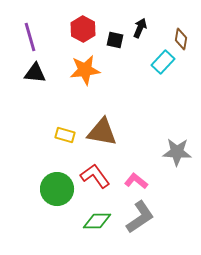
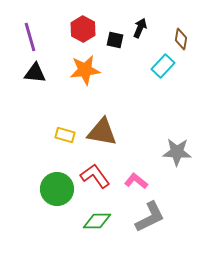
cyan rectangle: moved 4 px down
gray L-shape: moved 10 px right; rotated 8 degrees clockwise
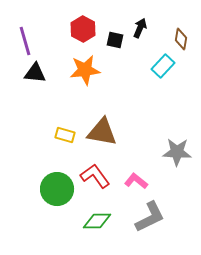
purple line: moved 5 px left, 4 px down
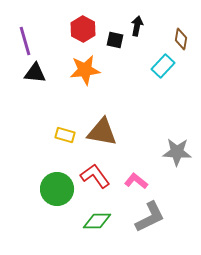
black arrow: moved 3 px left, 2 px up; rotated 12 degrees counterclockwise
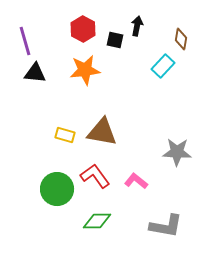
gray L-shape: moved 16 px right, 9 px down; rotated 36 degrees clockwise
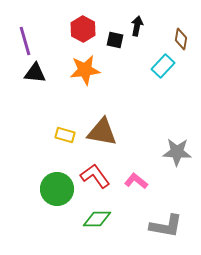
green diamond: moved 2 px up
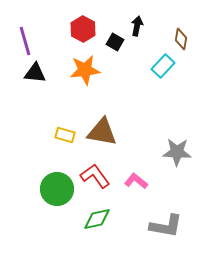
black square: moved 2 px down; rotated 18 degrees clockwise
green diamond: rotated 12 degrees counterclockwise
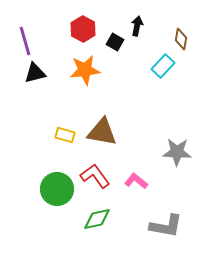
black triangle: rotated 20 degrees counterclockwise
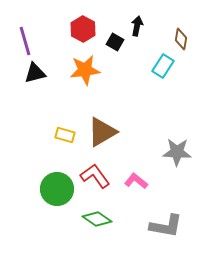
cyan rectangle: rotated 10 degrees counterclockwise
brown triangle: rotated 40 degrees counterclockwise
green diamond: rotated 48 degrees clockwise
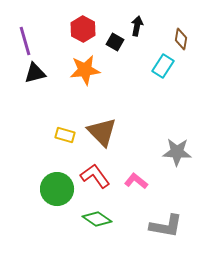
brown triangle: rotated 44 degrees counterclockwise
